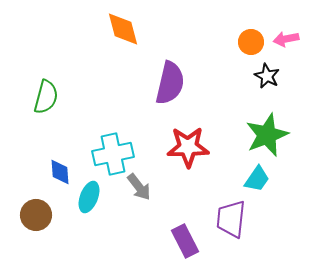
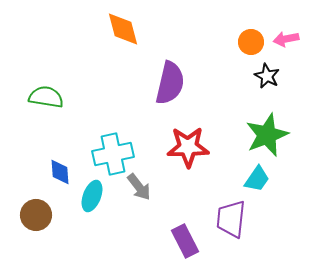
green semicircle: rotated 96 degrees counterclockwise
cyan ellipse: moved 3 px right, 1 px up
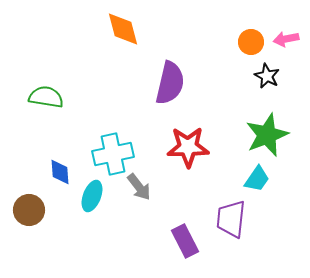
brown circle: moved 7 px left, 5 px up
